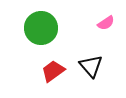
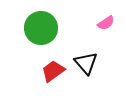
black triangle: moved 5 px left, 3 px up
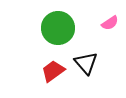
pink semicircle: moved 4 px right
green circle: moved 17 px right
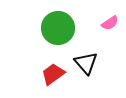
red trapezoid: moved 3 px down
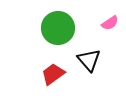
black triangle: moved 3 px right, 3 px up
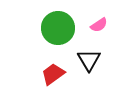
pink semicircle: moved 11 px left, 2 px down
black triangle: rotated 10 degrees clockwise
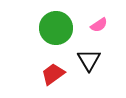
green circle: moved 2 px left
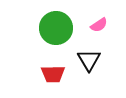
red trapezoid: rotated 145 degrees counterclockwise
